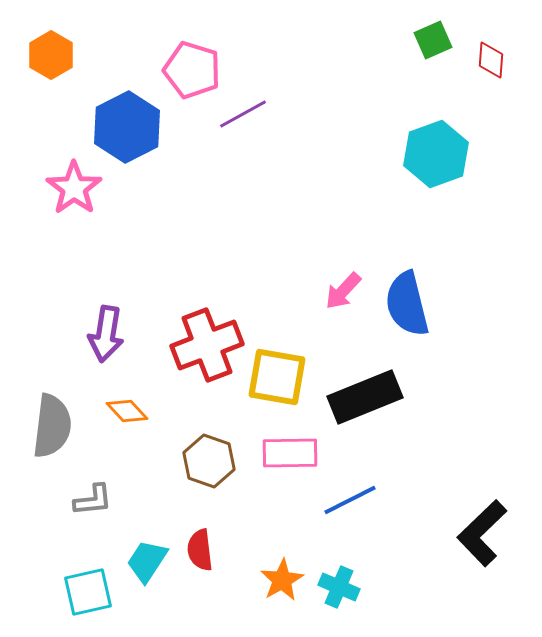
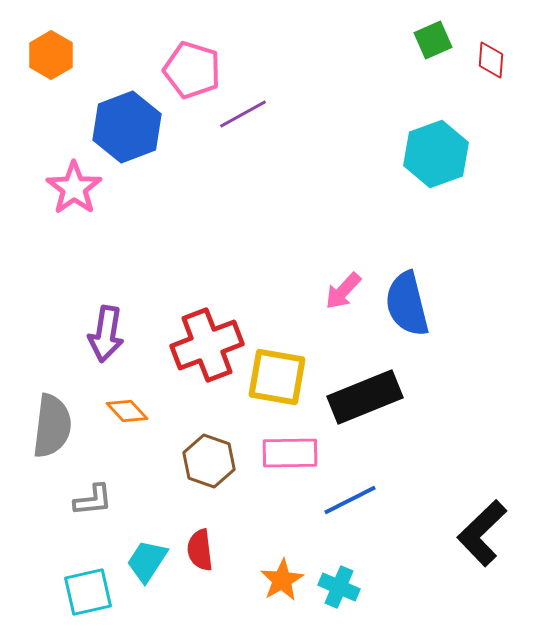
blue hexagon: rotated 6 degrees clockwise
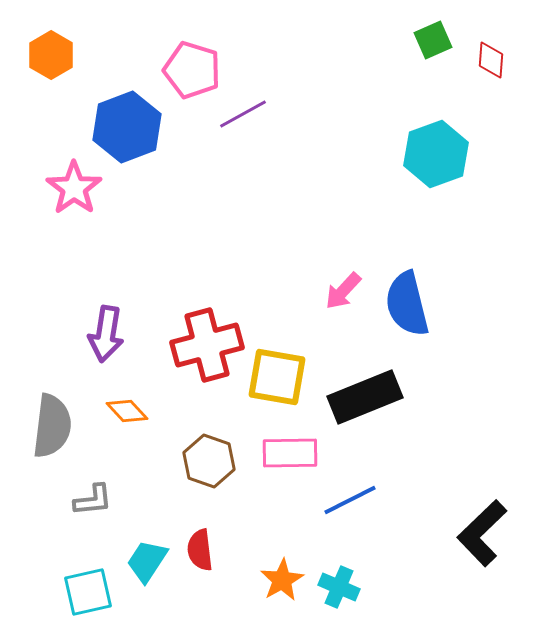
red cross: rotated 6 degrees clockwise
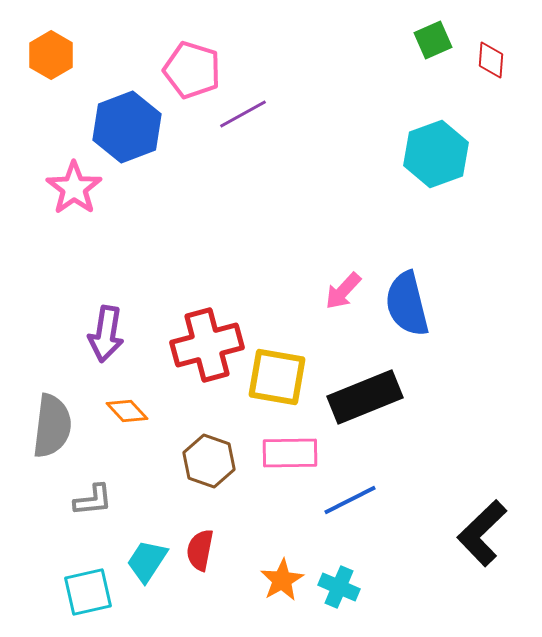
red semicircle: rotated 18 degrees clockwise
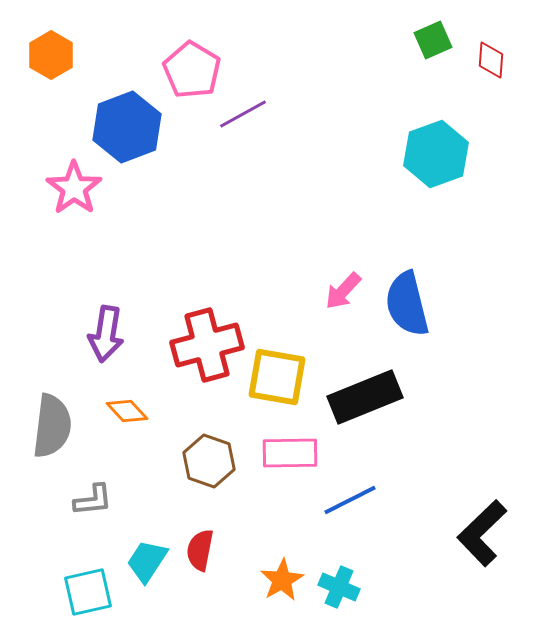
pink pentagon: rotated 14 degrees clockwise
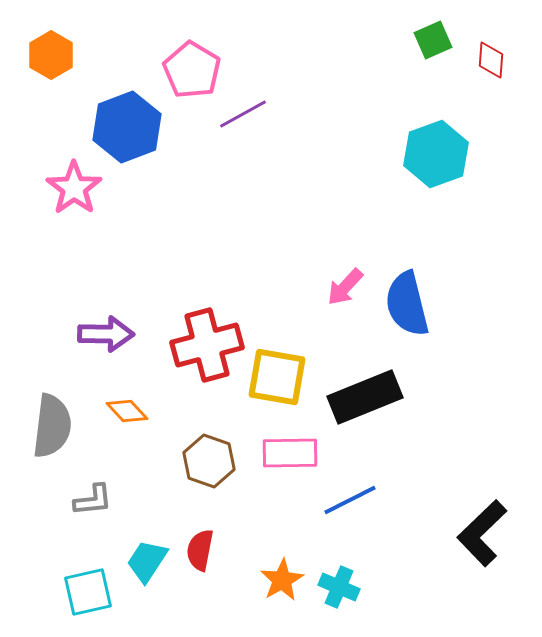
pink arrow: moved 2 px right, 4 px up
purple arrow: rotated 98 degrees counterclockwise
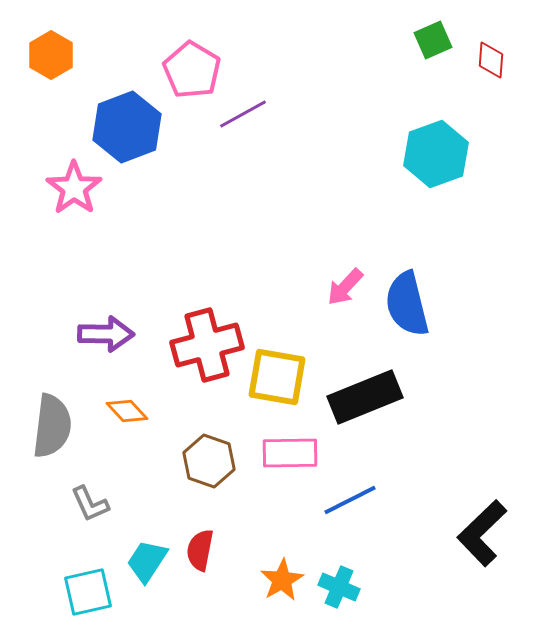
gray L-shape: moved 3 px left, 4 px down; rotated 72 degrees clockwise
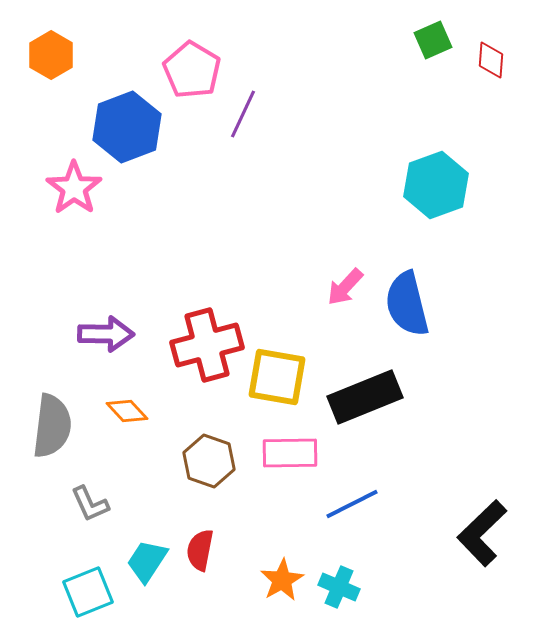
purple line: rotated 36 degrees counterclockwise
cyan hexagon: moved 31 px down
blue line: moved 2 px right, 4 px down
cyan square: rotated 9 degrees counterclockwise
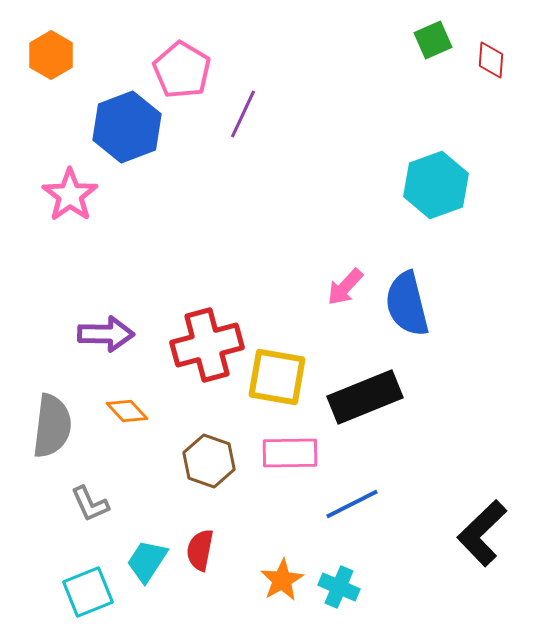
pink pentagon: moved 10 px left
pink star: moved 4 px left, 7 px down
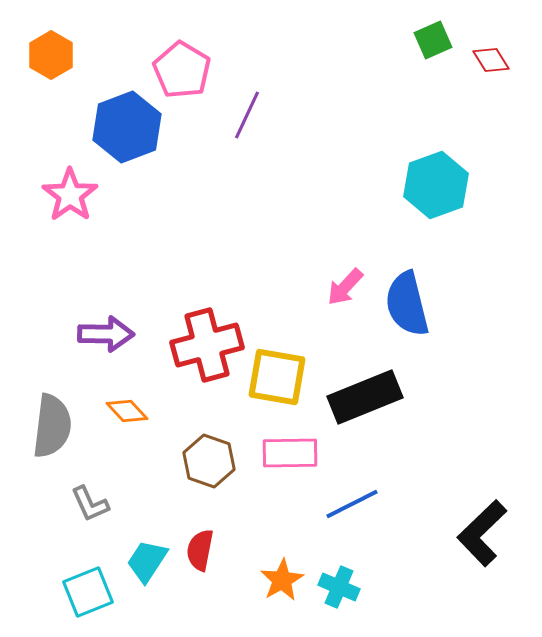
red diamond: rotated 36 degrees counterclockwise
purple line: moved 4 px right, 1 px down
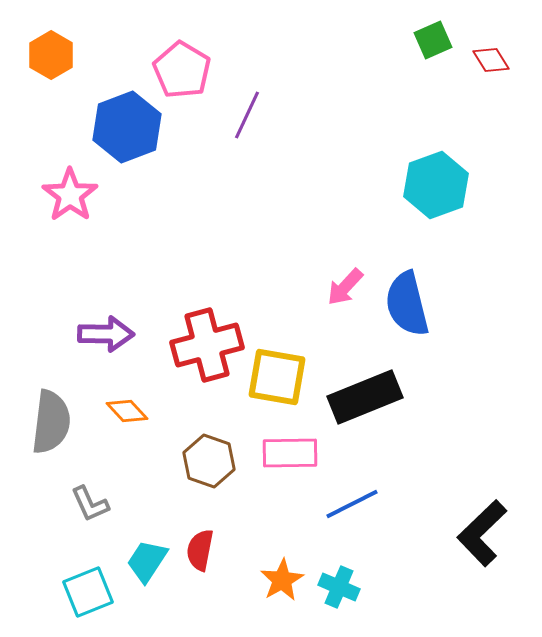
gray semicircle: moved 1 px left, 4 px up
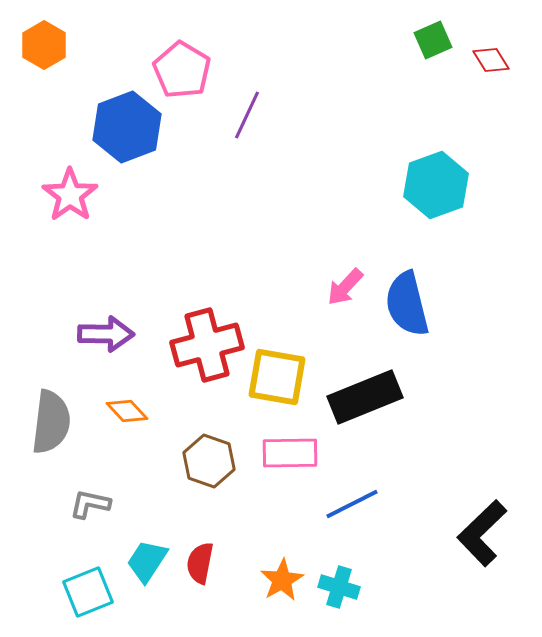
orange hexagon: moved 7 px left, 10 px up
gray L-shape: rotated 126 degrees clockwise
red semicircle: moved 13 px down
cyan cross: rotated 6 degrees counterclockwise
